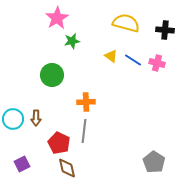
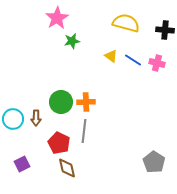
green circle: moved 9 px right, 27 px down
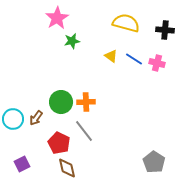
blue line: moved 1 px right, 1 px up
brown arrow: rotated 35 degrees clockwise
gray line: rotated 45 degrees counterclockwise
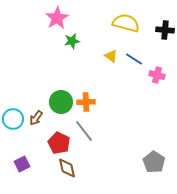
pink cross: moved 12 px down
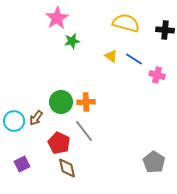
cyan circle: moved 1 px right, 2 px down
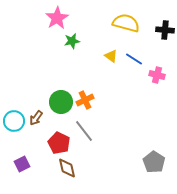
orange cross: moved 1 px left, 2 px up; rotated 24 degrees counterclockwise
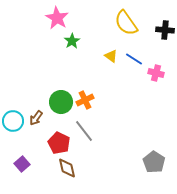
pink star: rotated 10 degrees counterclockwise
yellow semicircle: rotated 140 degrees counterclockwise
green star: rotated 21 degrees counterclockwise
pink cross: moved 1 px left, 2 px up
cyan circle: moved 1 px left
purple square: rotated 14 degrees counterclockwise
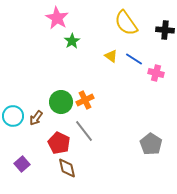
cyan circle: moved 5 px up
gray pentagon: moved 3 px left, 18 px up
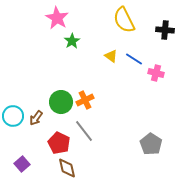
yellow semicircle: moved 2 px left, 3 px up; rotated 8 degrees clockwise
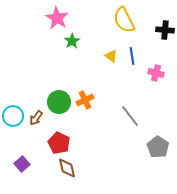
blue line: moved 2 px left, 3 px up; rotated 48 degrees clockwise
green circle: moved 2 px left
gray line: moved 46 px right, 15 px up
gray pentagon: moved 7 px right, 3 px down
